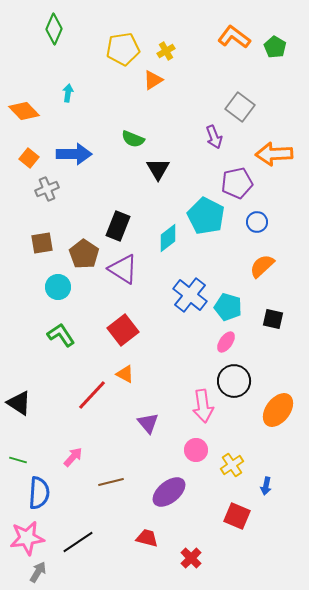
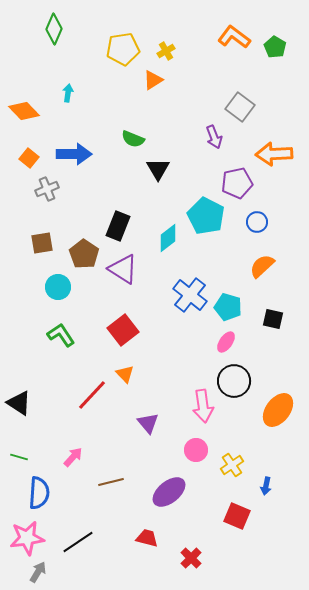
orange triangle at (125, 374): rotated 18 degrees clockwise
green line at (18, 460): moved 1 px right, 3 px up
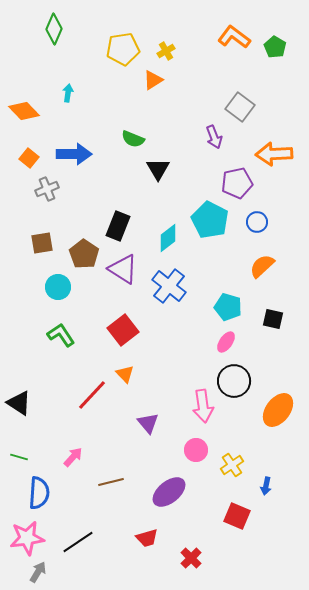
cyan pentagon at (206, 216): moved 4 px right, 4 px down
blue cross at (190, 295): moved 21 px left, 9 px up
red trapezoid at (147, 538): rotated 150 degrees clockwise
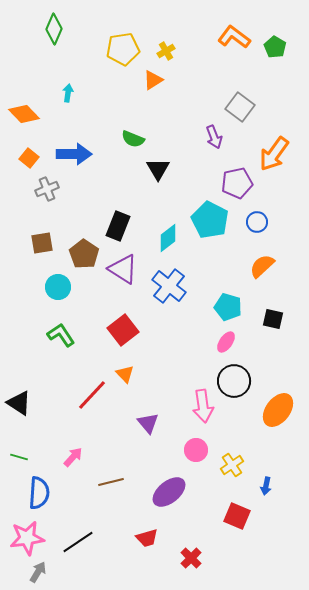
orange diamond at (24, 111): moved 3 px down
orange arrow at (274, 154): rotated 51 degrees counterclockwise
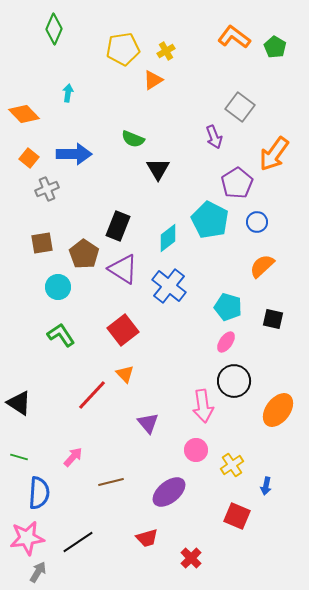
purple pentagon at (237, 183): rotated 20 degrees counterclockwise
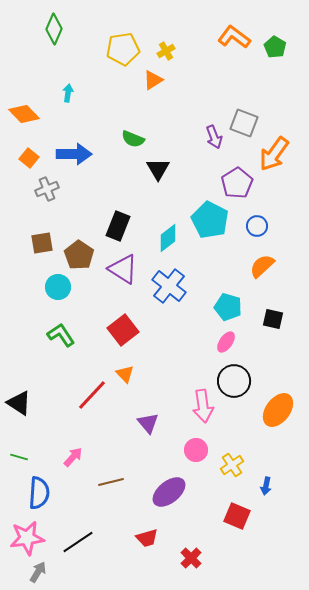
gray square at (240, 107): moved 4 px right, 16 px down; rotated 16 degrees counterclockwise
blue circle at (257, 222): moved 4 px down
brown pentagon at (84, 254): moved 5 px left, 1 px down
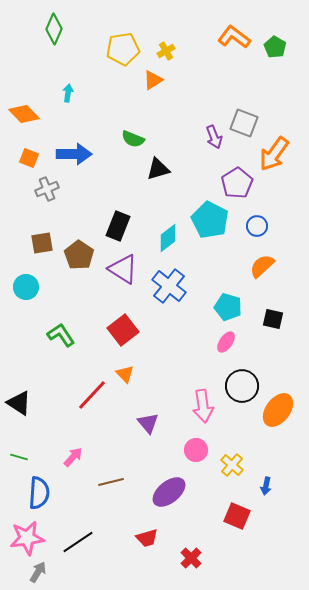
orange square at (29, 158): rotated 18 degrees counterclockwise
black triangle at (158, 169): rotated 45 degrees clockwise
cyan circle at (58, 287): moved 32 px left
black circle at (234, 381): moved 8 px right, 5 px down
yellow cross at (232, 465): rotated 15 degrees counterclockwise
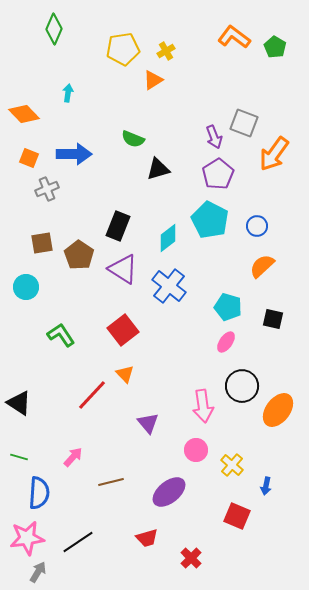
purple pentagon at (237, 183): moved 19 px left, 9 px up
